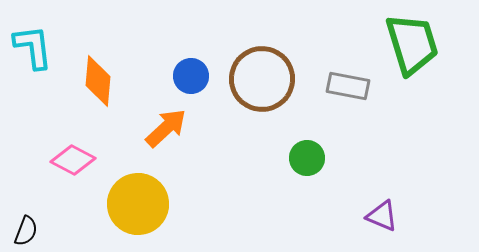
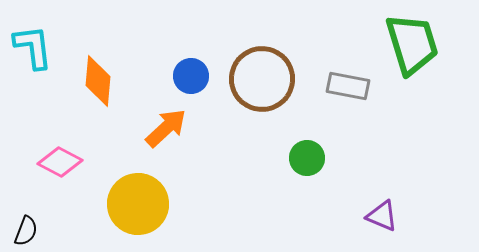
pink diamond: moved 13 px left, 2 px down
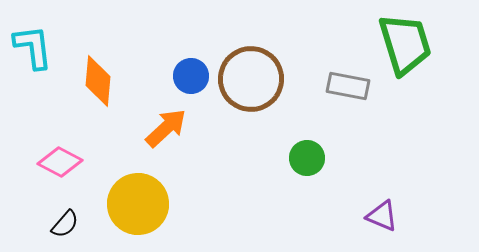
green trapezoid: moved 7 px left
brown circle: moved 11 px left
black semicircle: moved 39 px right, 7 px up; rotated 20 degrees clockwise
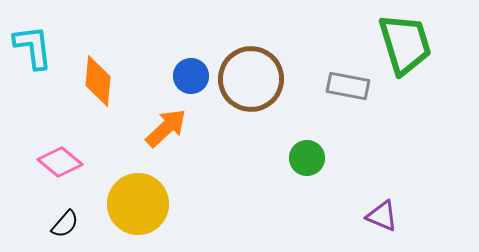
pink diamond: rotated 12 degrees clockwise
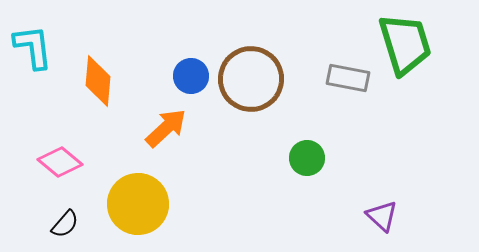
gray rectangle: moved 8 px up
purple triangle: rotated 20 degrees clockwise
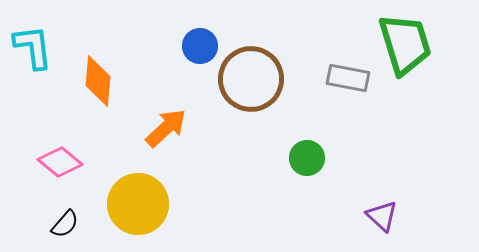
blue circle: moved 9 px right, 30 px up
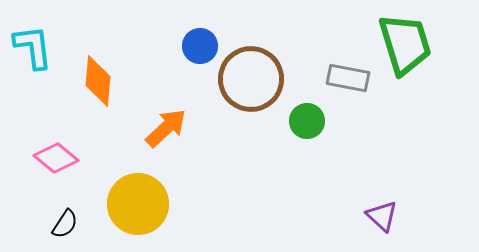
green circle: moved 37 px up
pink diamond: moved 4 px left, 4 px up
black semicircle: rotated 8 degrees counterclockwise
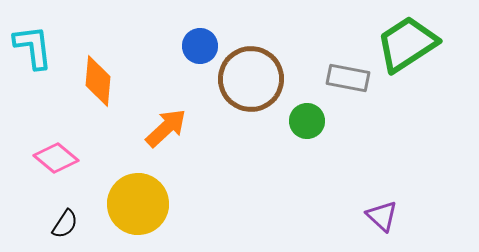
green trapezoid: moved 2 px right; rotated 106 degrees counterclockwise
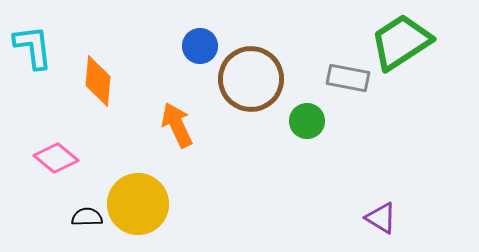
green trapezoid: moved 6 px left, 2 px up
orange arrow: moved 11 px right, 3 px up; rotated 72 degrees counterclockwise
purple triangle: moved 1 px left, 2 px down; rotated 12 degrees counterclockwise
black semicircle: moved 22 px right, 7 px up; rotated 124 degrees counterclockwise
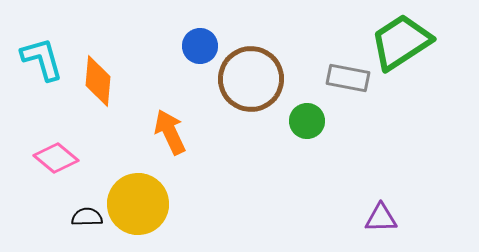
cyan L-shape: moved 9 px right, 12 px down; rotated 9 degrees counterclockwise
orange arrow: moved 7 px left, 7 px down
purple triangle: rotated 32 degrees counterclockwise
